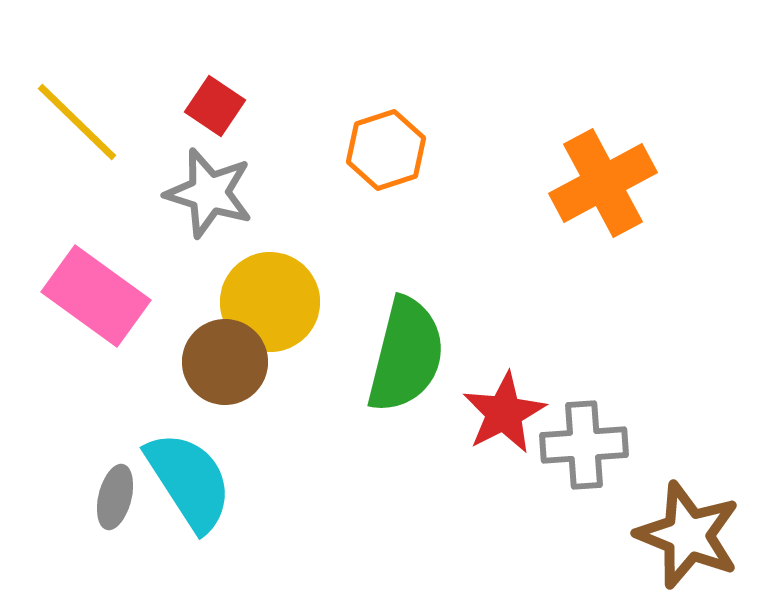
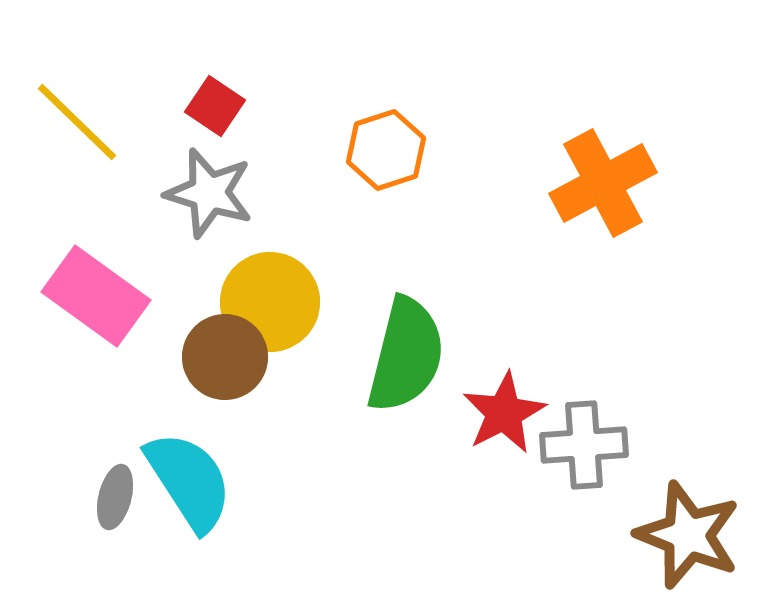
brown circle: moved 5 px up
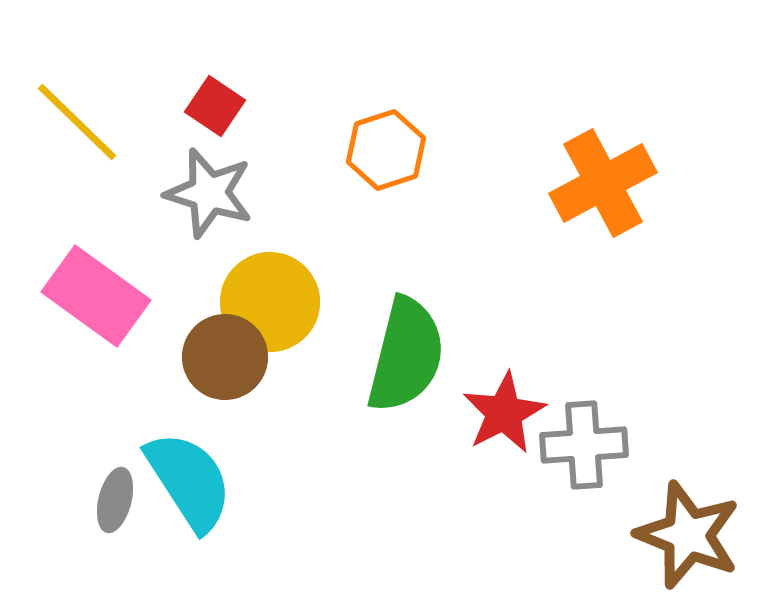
gray ellipse: moved 3 px down
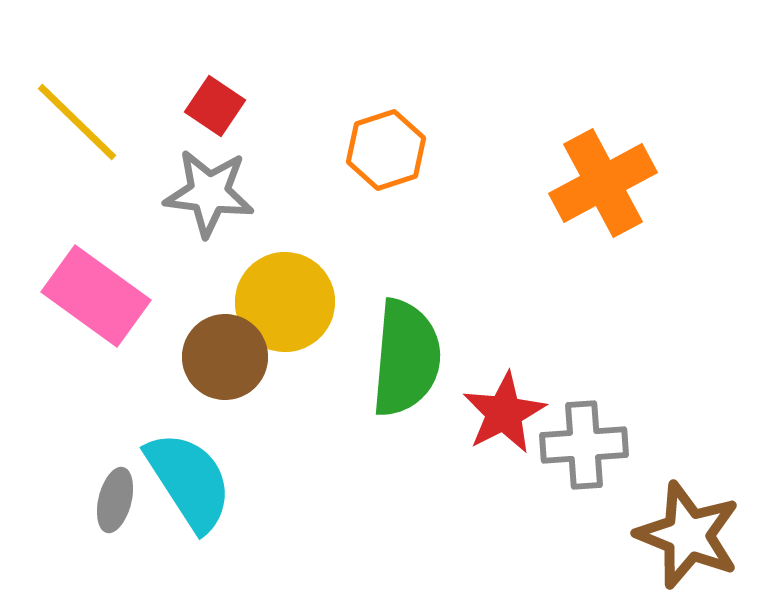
gray star: rotated 10 degrees counterclockwise
yellow circle: moved 15 px right
green semicircle: moved 3 px down; rotated 9 degrees counterclockwise
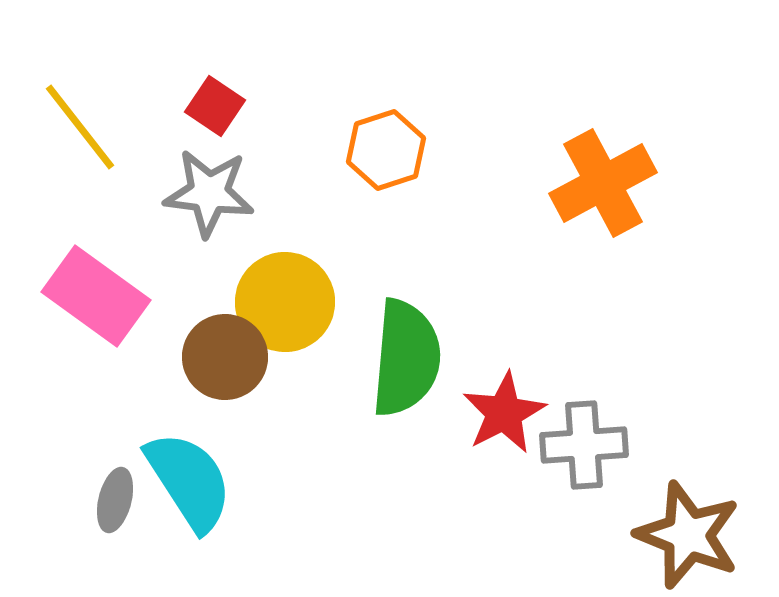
yellow line: moved 3 px right, 5 px down; rotated 8 degrees clockwise
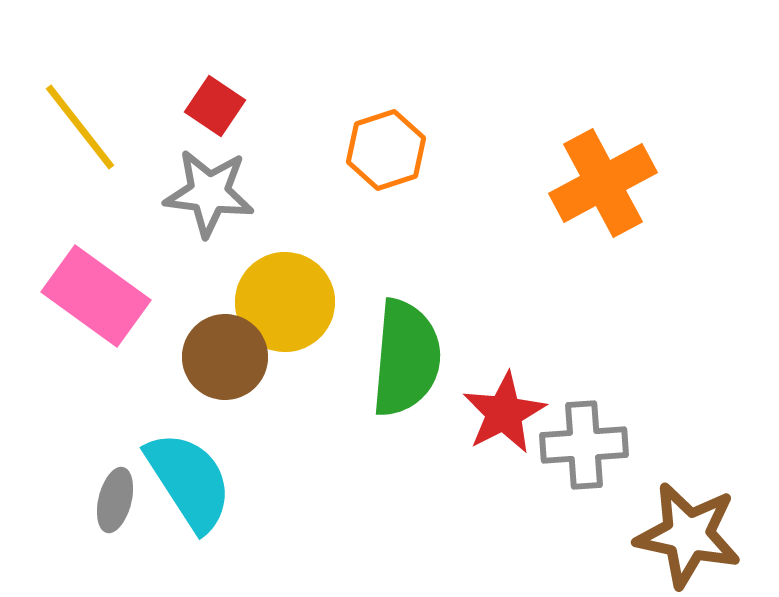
brown star: rotated 10 degrees counterclockwise
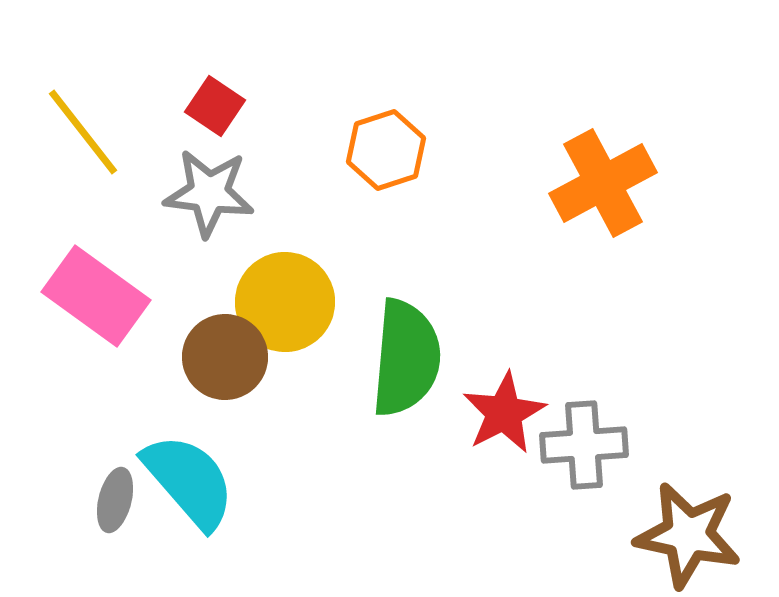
yellow line: moved 3 px right, 5 px down
cyan semicircle: rotated 8 degrees counterclockwise
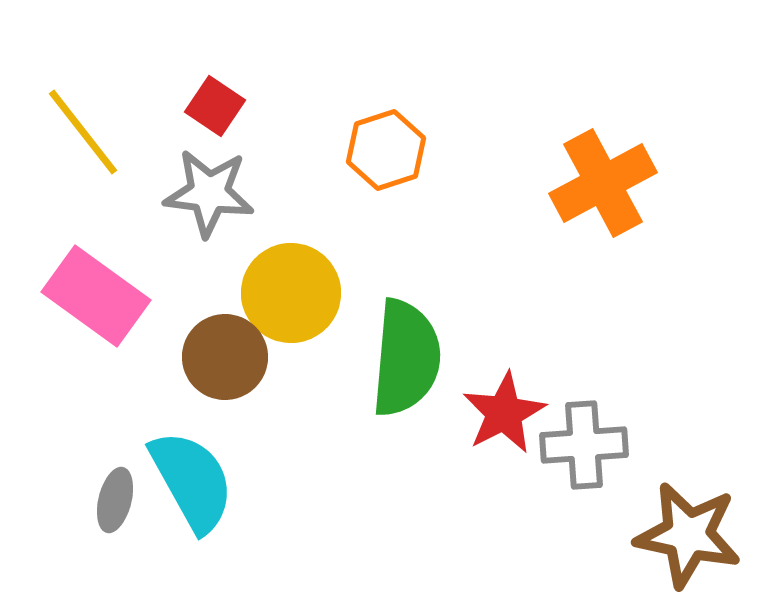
yellow circle: moved 6 px right, 9 px up
cyan semicircle: moved 3 px right; rotated 12 degrees clockwise
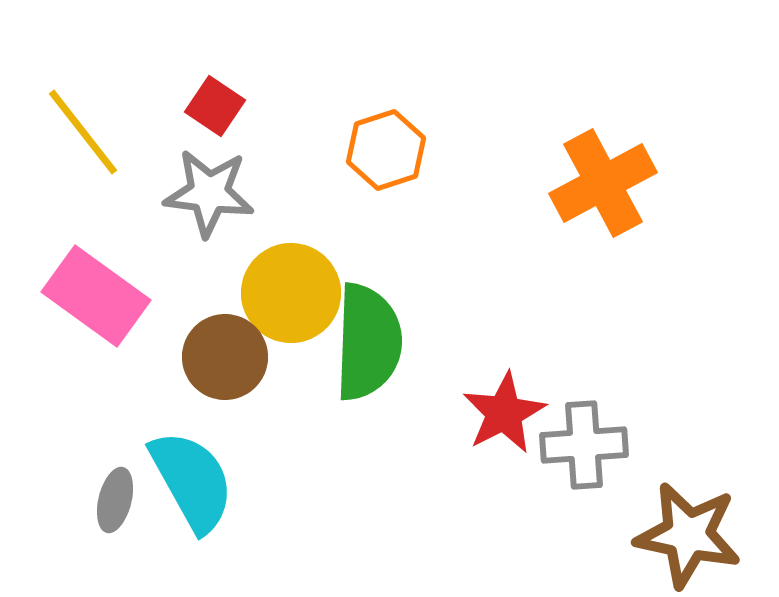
green semicircle: moved 38 px left, 16 px up; rotated 3 degrees counterclockwise
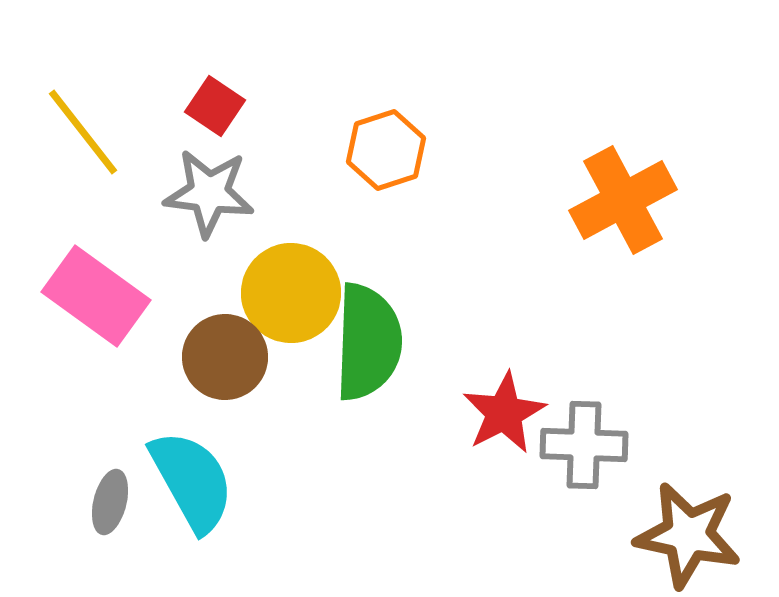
orange cross: moved 20 px right, 17 px down
gray cross: rotated 6 degrees clockwise
gray ellipse: moved 5 px left, 2 px down
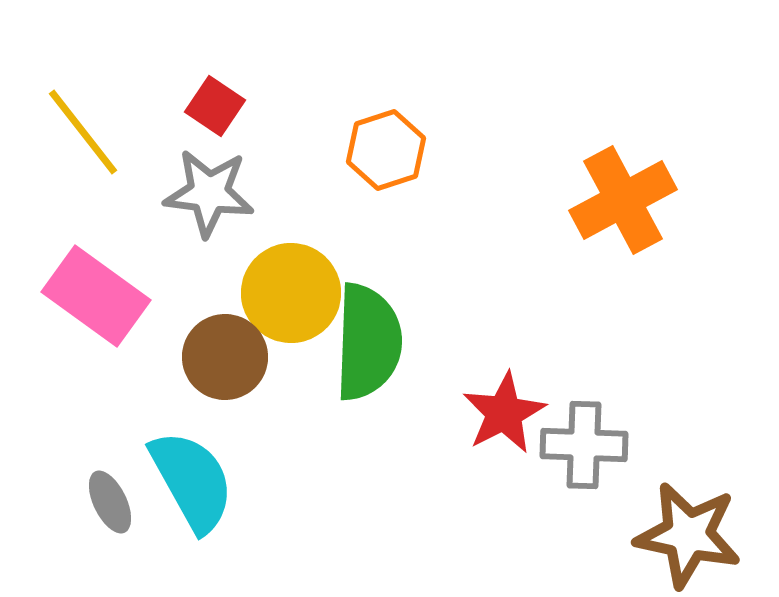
gray ellipse: rotated 40 degrees counterclockwise
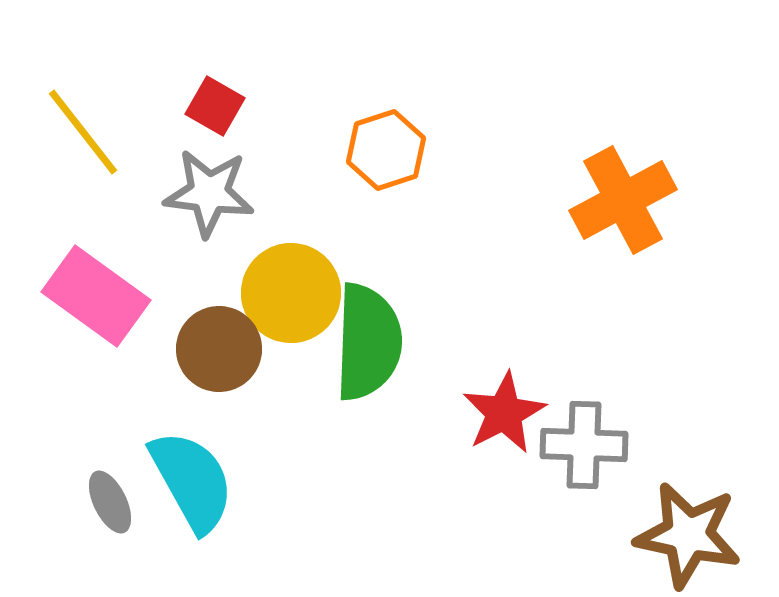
red square: rotated 4 degrees counterclockwise
brown circle: moved 6 px left, 8 px up
